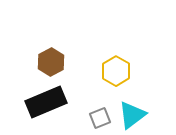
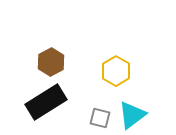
black rectangle: rotated 9 degrees counterclockwise
gray square: rotated 35 degrees clockwise
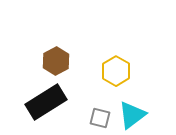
brown hexagon: moved 5 px right, 1 px up
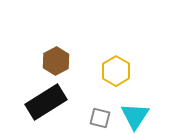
cyan triangle: moved 3 px right, 1 px down; rotated 20 degrees counterclockwise
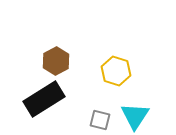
yellow hexagon: rotated 12 degrees counterclockwise
black rectangle: moved 2 px left, 3 px up
gray square: moved 2 px down
